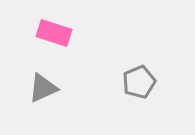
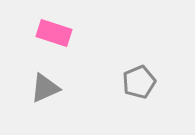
gray triangle: moved 2 px right
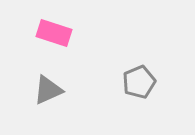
gray triangle: moved 3 px right, 2 px down
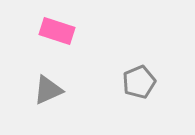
pink rectangle: moved 3 px right, 2 px up
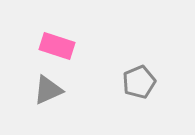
pink rectangle: moved 15 px down
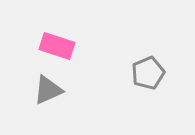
gray pentagon: moved 9 px right, 9 px up
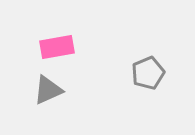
pink rectangle: moved 1 px down; rotated 28 degrees counterclockwise
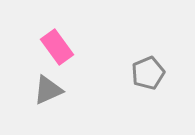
pink rectangle: rotated 64 degrees clockwise
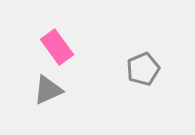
gray pentagon: moved 5 px left, 4 px up
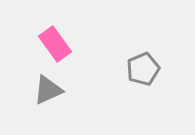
pink rectangle: moved 2 px left, 3 px up
